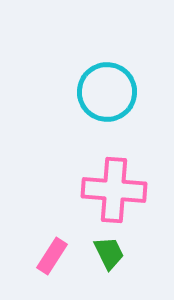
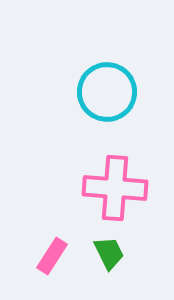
pink cross: moved 1 px right, 2 px up
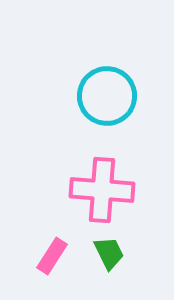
cyan circle: moved 4 px down
pink cross: moved 13 px left, 2 px down
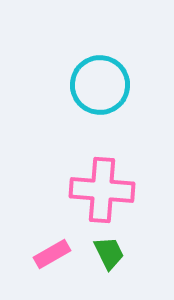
cyan circle: moved 7 px left, 11 px up
pink rectangle: moved 2 px up; rotated 27 degrees clockwise
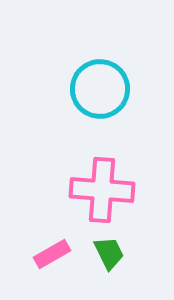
cyan circle: moved 4 px down
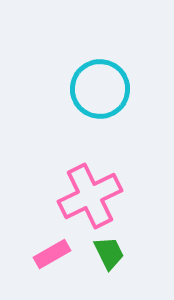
pink cross: moved 12 px left, 6 px down; rotated 30 degrees counterclockwise
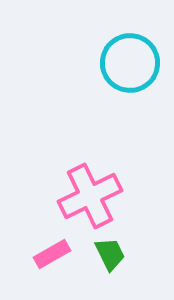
cyan circle: moved 30 px right, 26 px up
green trapezoid: moved 1 px right, 1 px down
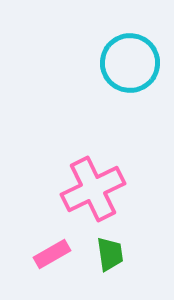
pink cross: moved 3 px right, 7 px up
green trapezoid: rotated 18 degrees clockwise
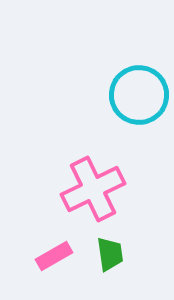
cyan circle: moved 9 px right, 32 px down
pink rectangle: moved 2 px right, 2 px down
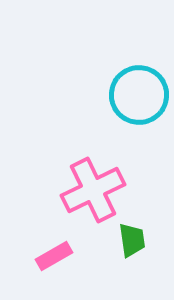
pink cross: moved 1 px down
green trapezoid: moved 22 px right, 14 px up
